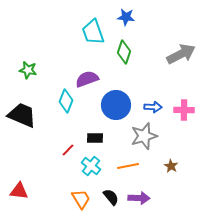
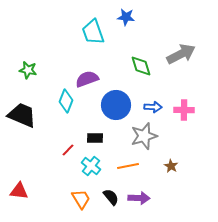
green diamond: moved 17 px right, 14 px down; rotated 35 degrees counterclockwise
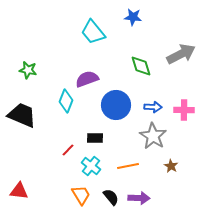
blue star: moved 7 px right
cyan trapezoid: rotated 20 degrees counterclockwise
gray star: moved 9 px right; rotated 24 degrees counterclockwise
orange trapezoid: moved 4 px up
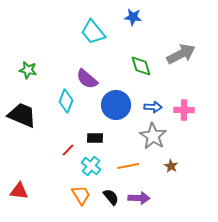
purple semicircle: rotated 120 degrees counterclockwise
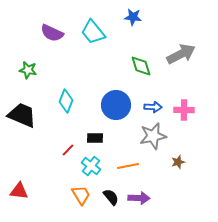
purple semicircle: moved 35 px left, 46 px up; rotated 15 degrees counterclockwise
gray star: rotated 28 degrees clockwise
brown star: moved 7 px right, 4 px up; rotated 24 degrees clockwise
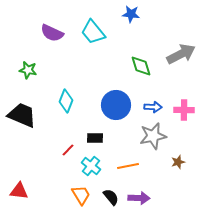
blue star: moved 2 px left, 3 px up
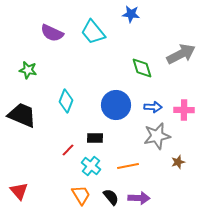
green diamond: moved 1 px right, 2 px down
gray star: moved 4 px right
red triangle: rotated 42 degrees clockwise
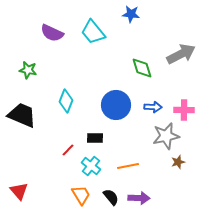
gray star: moved 9 px right
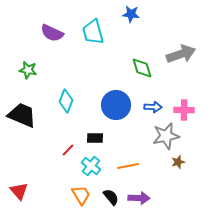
cyan trapezoid: rotated 24 degrees clockwise
gray arrow: rotated 8 degrees clockwise
